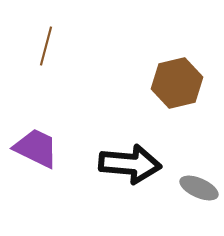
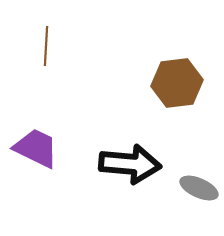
brown line: rotated 12 degrees counterclockwise
brown hexagon: rotated 6 degrees clockwise
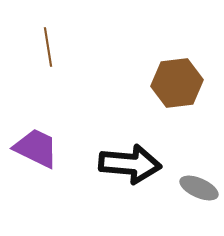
brown line: moved 2 px right, 1 px down; rotated 12 degrees counterclockwise
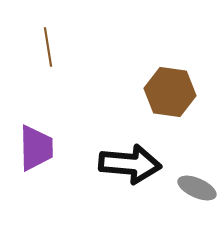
brown hexagon: moved 7 px left, 9 px down; rotated 15 degrees clockwise
purple trapezoid: rotated 63 degrees clockwise
gray ellipse: moved 2 px left
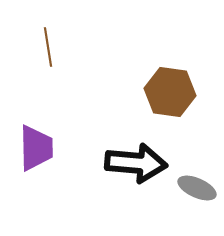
black arrow: moved 6 px right, 1 px up
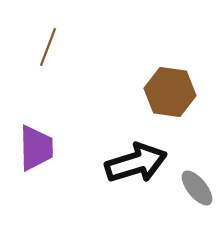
brown line: rotated 30 degrees clockwise
black arrow: rotated 22 degrees counterclockwise
gray ellipse: rotated 27 degrees clockwise
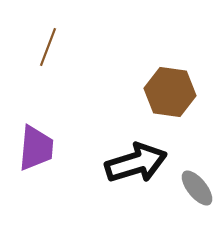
purple trapezoid: rotated 6 degrees clockwise
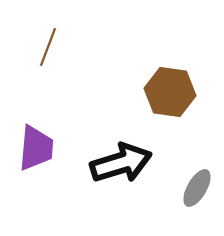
black arrow: moved 15 px left
gray ellipse: rotated 69 degrees clockwise
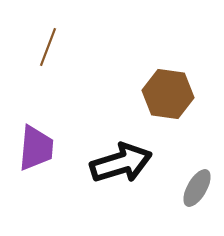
brown hexagon: moved 2 px left, 2 px down
